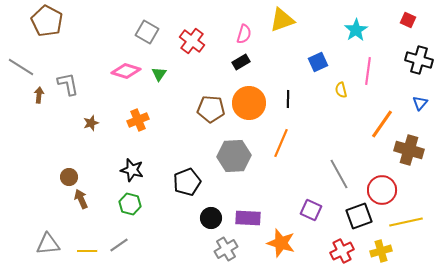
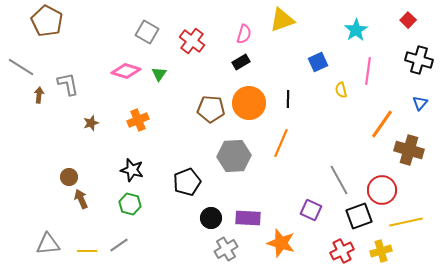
red square at (408, 20): rotated 21 degrees clockwise
gray line at (339, 174): moved 6 px down
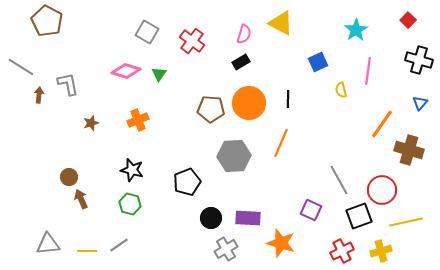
yellow triangle at (282, 20): moved 1 px left, 3 px down; rotated 48 degrees clockwise
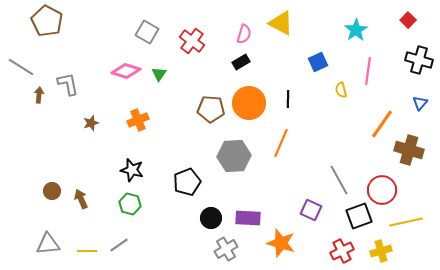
brown circle at (69, 177): moved 17 px left, 14 px down
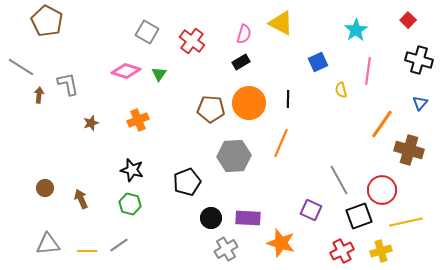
brown circle at (52, 191): moved 7 px left, 3 px up
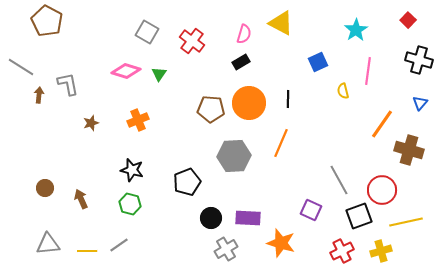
yellow semicircle at (341, 90): moved 2 px right, 1 px down
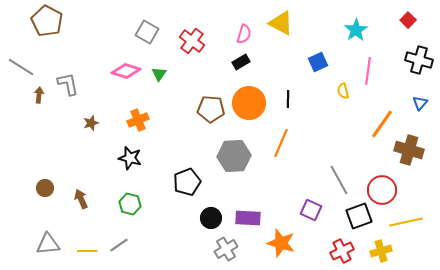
black star at (132, 170): moved 2 px left, 12 px up
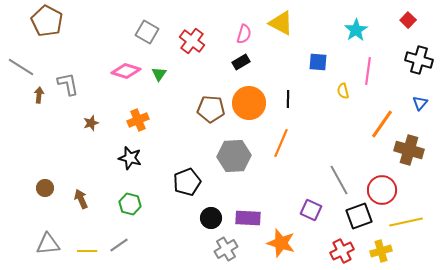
blue square at (318, 62): rotated 30 degrees clockwise
